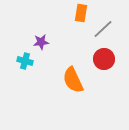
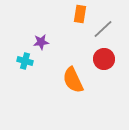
orange rectangle: moved 1 px left, 1 px down
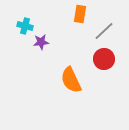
gray line: moved 1 px right, 2 px down
cyan cross: moved 35 px up
orange semicircle: moved 2 px left
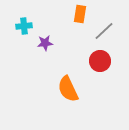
cyan cross: moved 1 px left; rotated 21 degrees counterclockwise
purple star: moved 4 px right, 1 px down
red circle: moved 4 px left, 2 px down
orange semicircle: moved 3 px left, 9 px down
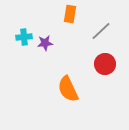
orange rectangle: moved 10 px left
cyan cross: moved 11 px down
gray line: moved 3 px left
red circle: moved 5 px right, 3 px down
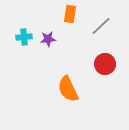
gray line: moved 5 px up
purple star: moved 3 px right, 4 px up
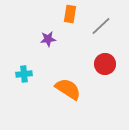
cyan cross: moved 37 px down
orange semicircle: rotated 148 degrees clockwise
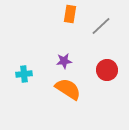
purple star: moved 16 px right, 22 px down
red circle: moved 2 px right, 6 px down
